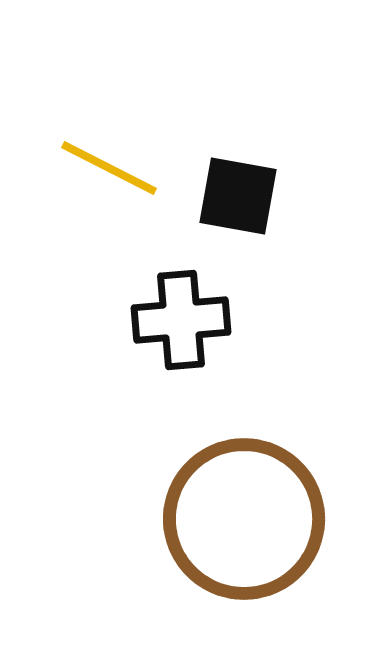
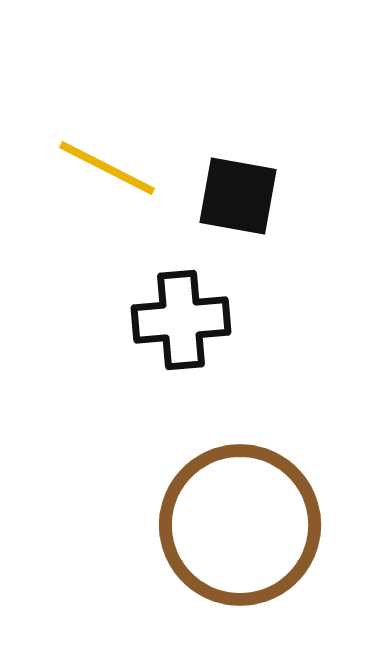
yellow line: moved 2 px left
brown circle: moved 4 px left, 6 px down
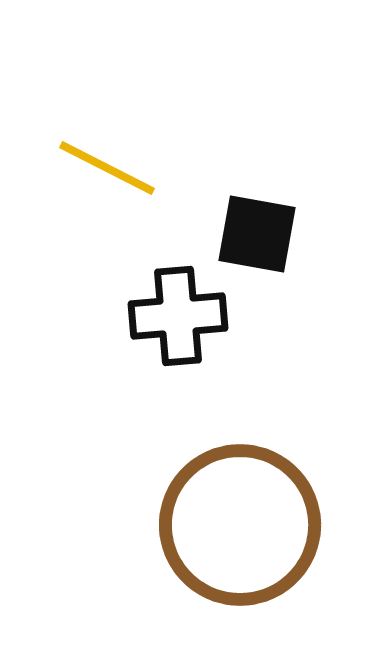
black square: moved 19 px right, 38 px down
black cross: moved 3 px left, 4 px up
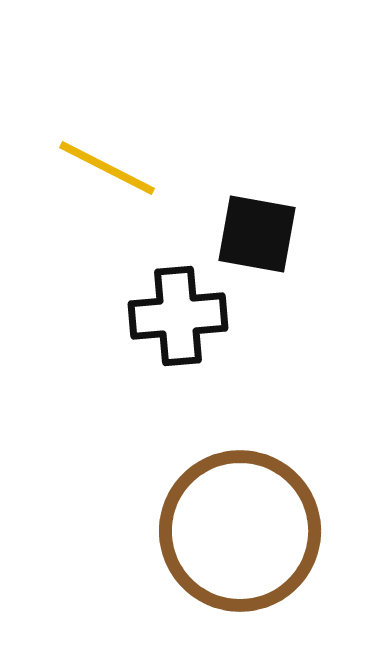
brown circle: moved 6 px down
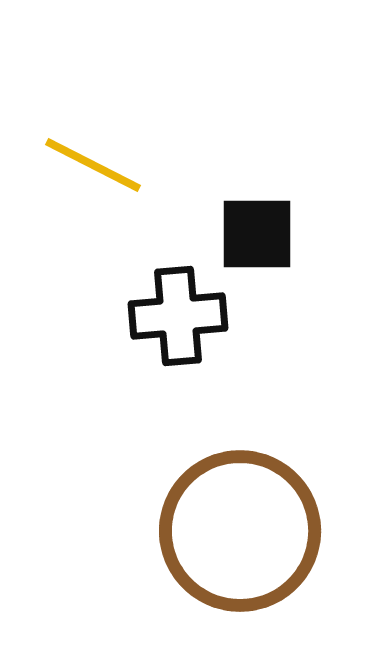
yellow line: moved 14 px left, 3 px up
black square: rotated 10 degrees counterclockwise
